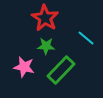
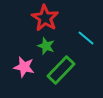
green star: rotated 18 degrees clockwise
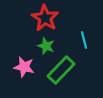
cyan line: moved 2 px left, 2 px down; rotated 36 degrees clockwise
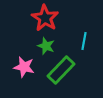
cyan line: moved 1 px down; rotated 24 degrees clockwise
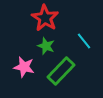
cyan line: rotated 48 degrees counterclockwise
green rectangle: moved 1 px down
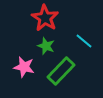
cyan line: rotated 12 degrees counterclockwise
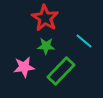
green star: rotated 18 degrees counterclockwise
pink star: rotated 20 degrees counterclockwise
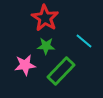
pink star: moved 1 px right, 2 px up
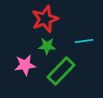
red star: moved 1 px down; rotated 20 degrees clockwise
cyan line: rotated 48 degrees counterclockwise
green star: moved 1 px right
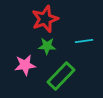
green rectangle: moved 5 px down
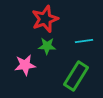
green rectangle: moved 15 px right; rotated 12 degrees counterclockwise
